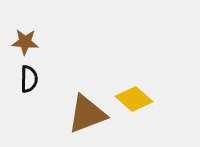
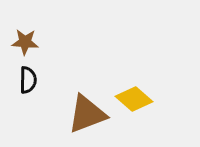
black semicircle: moved 1 px left, 1 px down
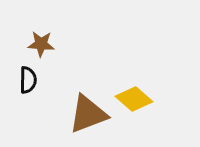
brown star: moved 16 px right, 2 px down
brown triangle: moved 1 px right
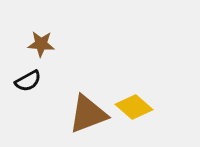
black semicircle: moved 1 px down; rotated 60 degrees clockwise
yellow diamond: moved 8 px down
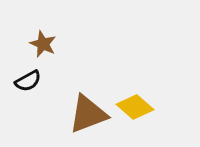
brown star: moved 2 px right; rotated 20 degrees clockwise
yellow diamond: moved 1 px right
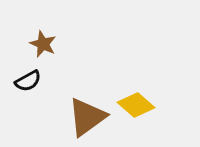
yellow diamond: moved 1 px right, 2 px up
brown triangle: moved 1 px left, 3 px down; rotated 15 degrees counterclockwise
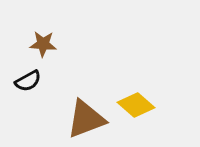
brown star: rotated 20 degrees counterclockwise
brown triangle: moved 1 px left, 2 px down; rotated 15 degrees clockwise
